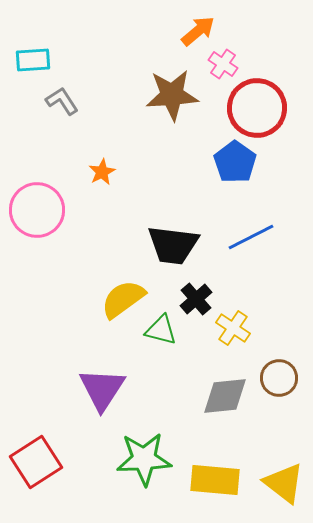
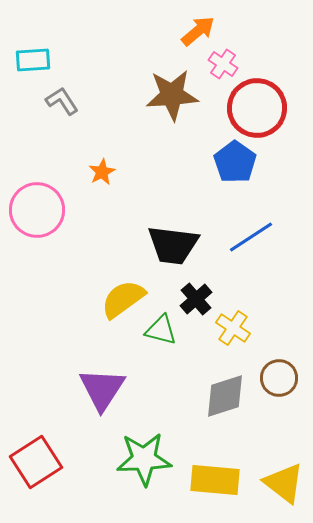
blue line: rotated 6 degrees counterclockwise
gray diamond: rotated 12 degrees counterclockwise
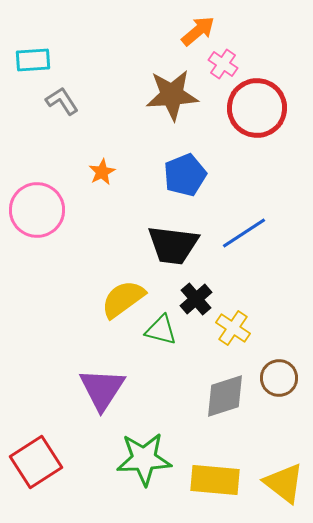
blue pentagon: moved 50 px left, 13 px down; rotated 15 degrees clockwise
blue line: moved 7 px left, 4 px up
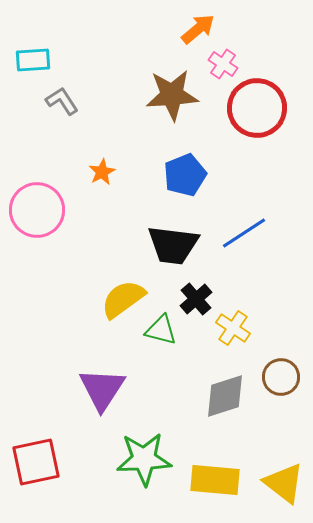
orange arrow: moved 2 px up
brown circle: moved 2 px right, 1 px up
red square: rotated 21 degrees clockwise
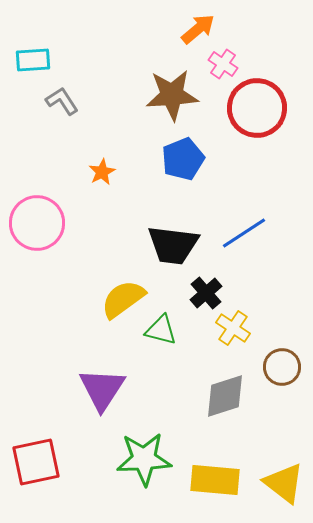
blue pentagon: moved 2 px left, 16 px up
pink circle: moved 13 px down
black cross: moved 10 px right, 6 px up
brown circle: moved 1 px right, 10 px up
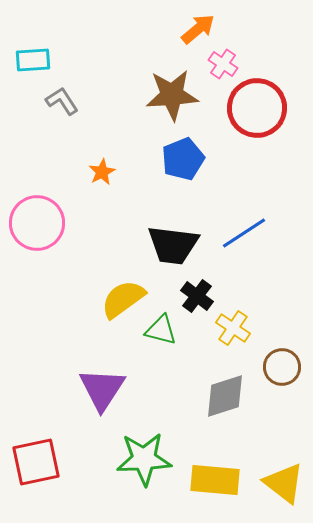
black cross: moved 9 px left, 3 px down; rotated 12 degrees counterclockwise
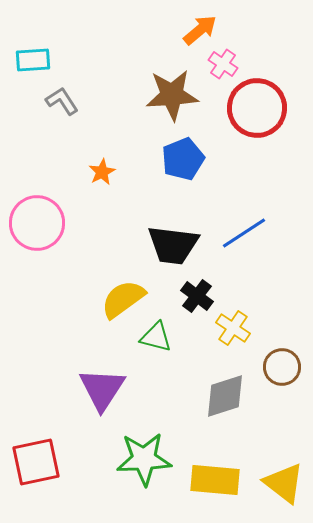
orange arrow: moved 2 px right, 1 px down
green triangle: moved 5 px left, 7 px down
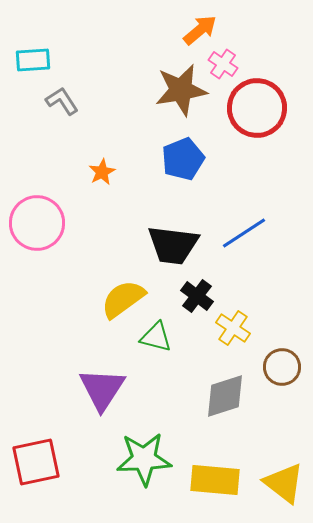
brown star: moved 9 px right, 5 px up; rotated 6 degrees counterclockwise
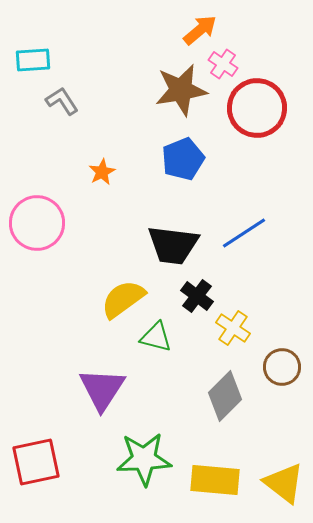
gray diamond: rotated 27 degrees counterclockwise
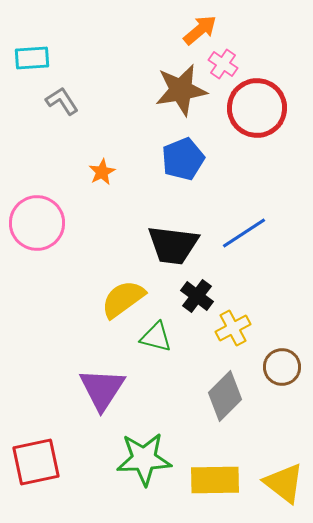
cyan rectangle: moved 1 px left, 2 px up
yellow cross: rotated 28 degrees clockwise
yellow rectangle: rotated 6 degrees counterclockwise
